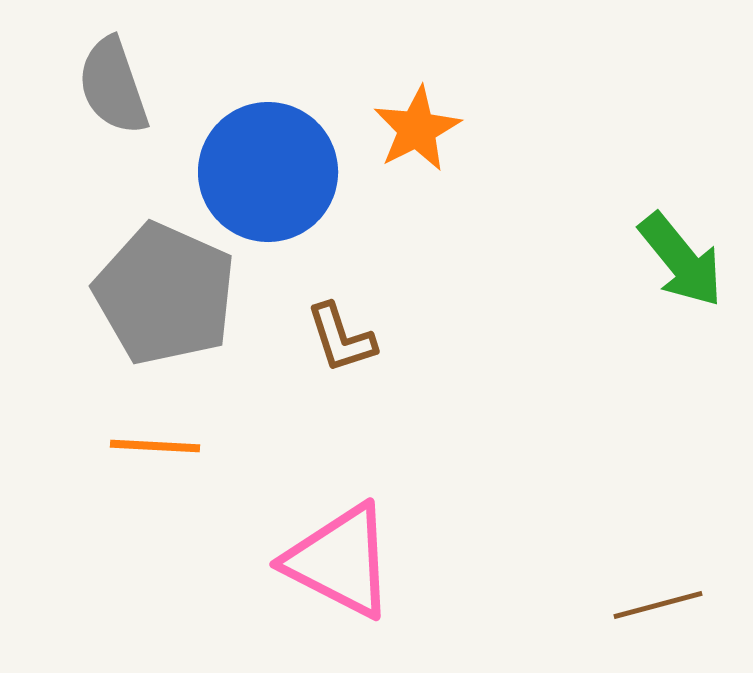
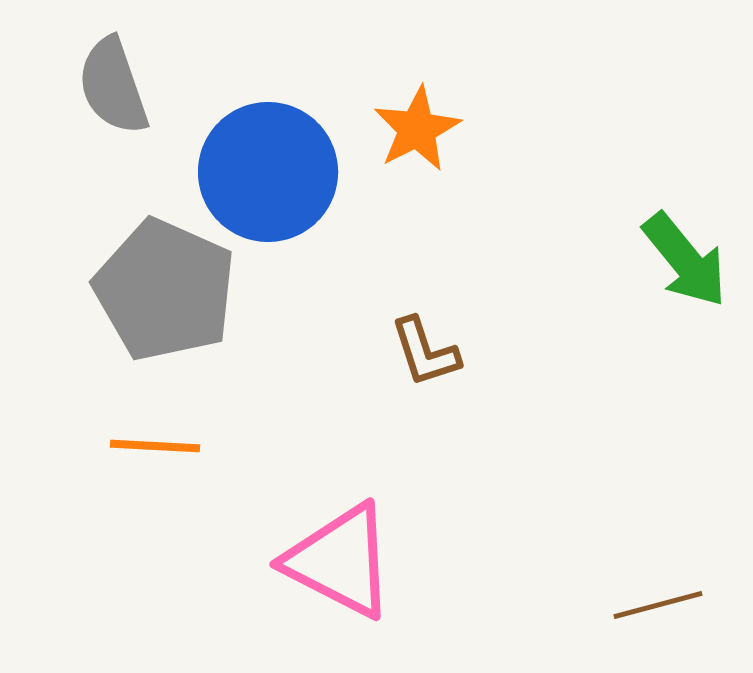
green arrow: moved 4 px right
gray pentagon: moved 4 px up
brown L-shape: moved 84 px right, 14 px down
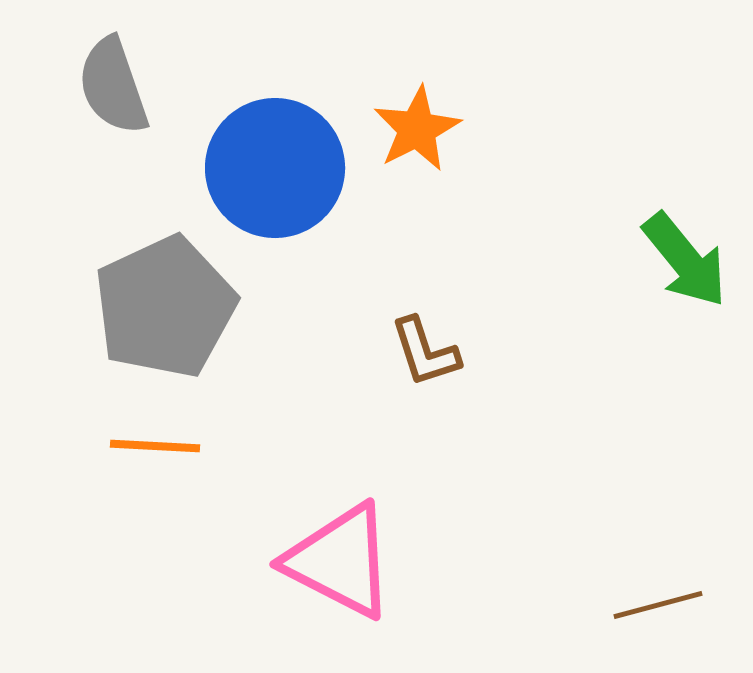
blue circle: moved 7 px right, 4 px up
gray pentagon: moved 17 px down; rotated 23 degrees clockwise
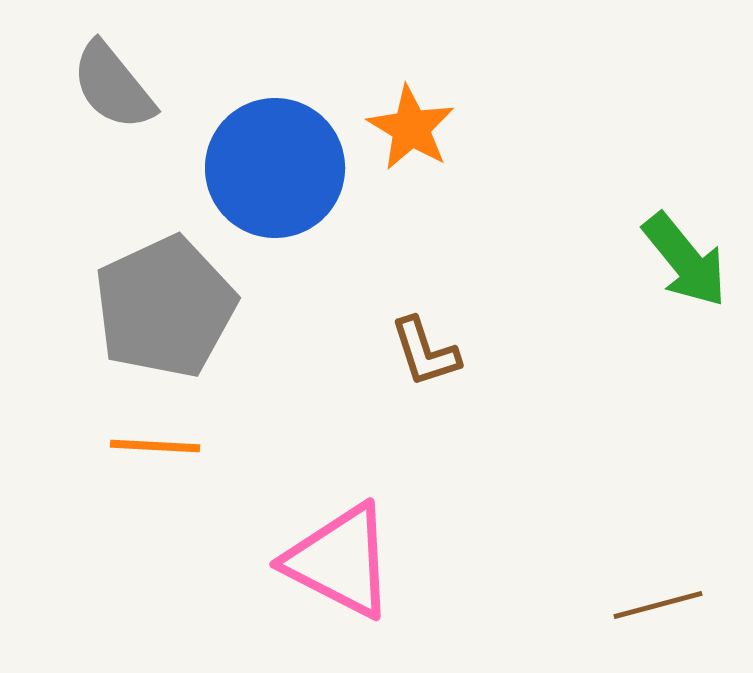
gray semicircle: rotated 20 degrees counterclockwise
orange star: moved 6 px left, 1 px up; rotated 14 degrees counterclockwise
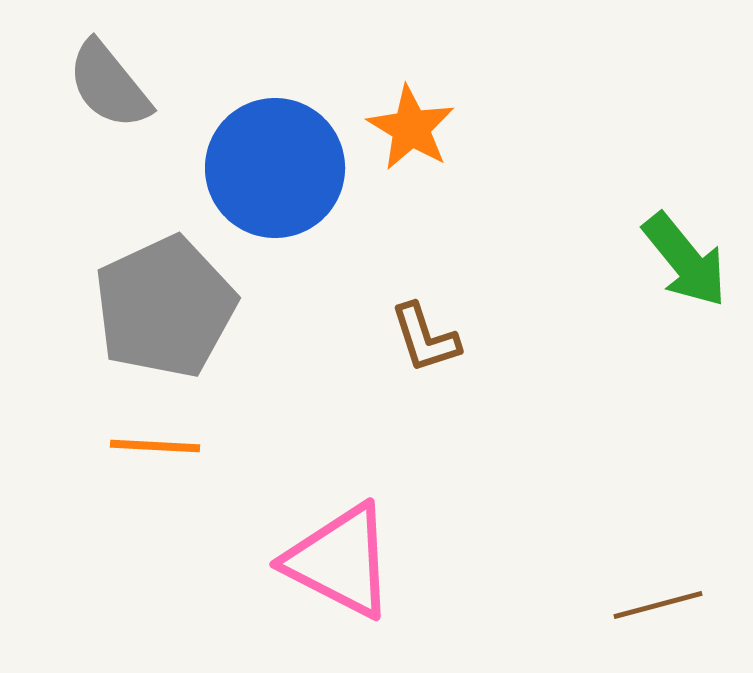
gray semicircle: moved 4 px left, 1 px up
brown L-shape: moved 14 px up
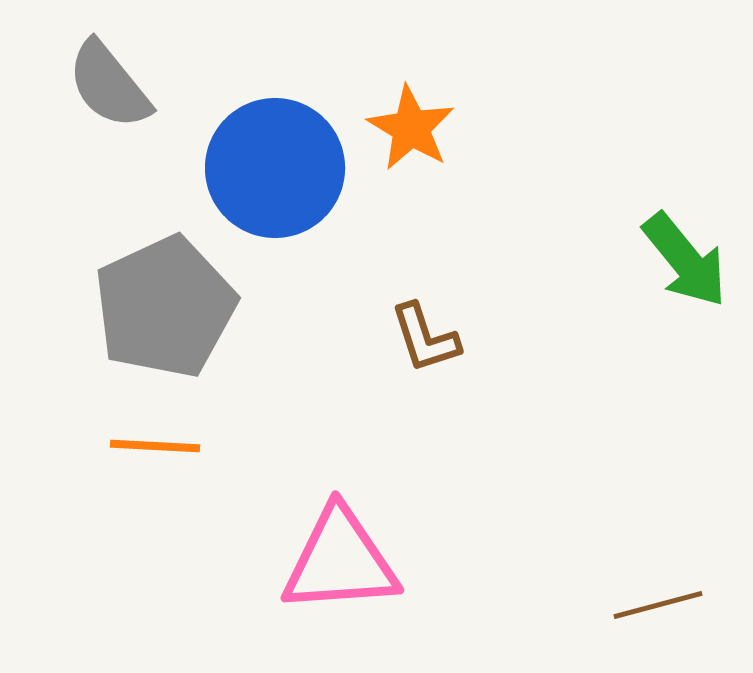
pink triangle: rotated 31 degrees counterclockwise
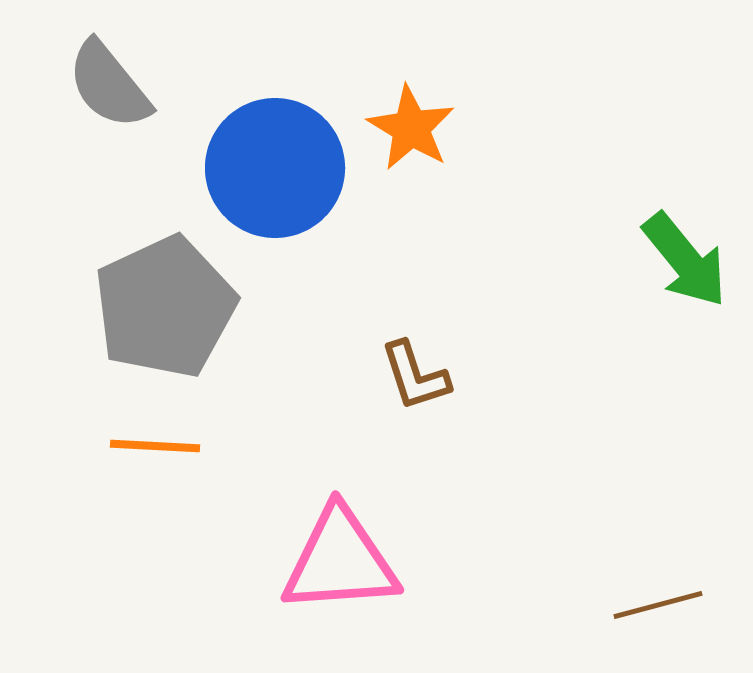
brown L-shape: moved 10 px left, 38 px down
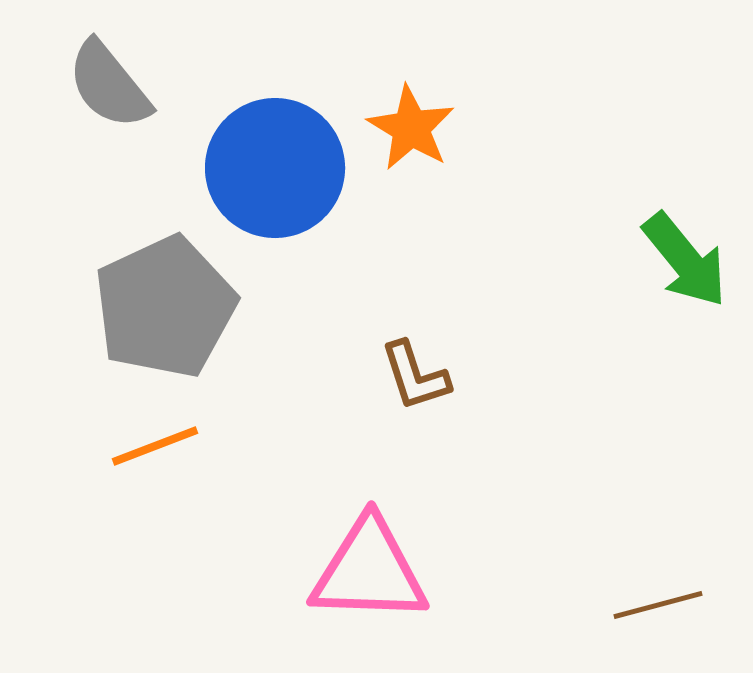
orange line: rotated 24 degrees counterclockwise
pink triangle: moved 29 px right, 10 px down; rotated 6 degrees clockwise
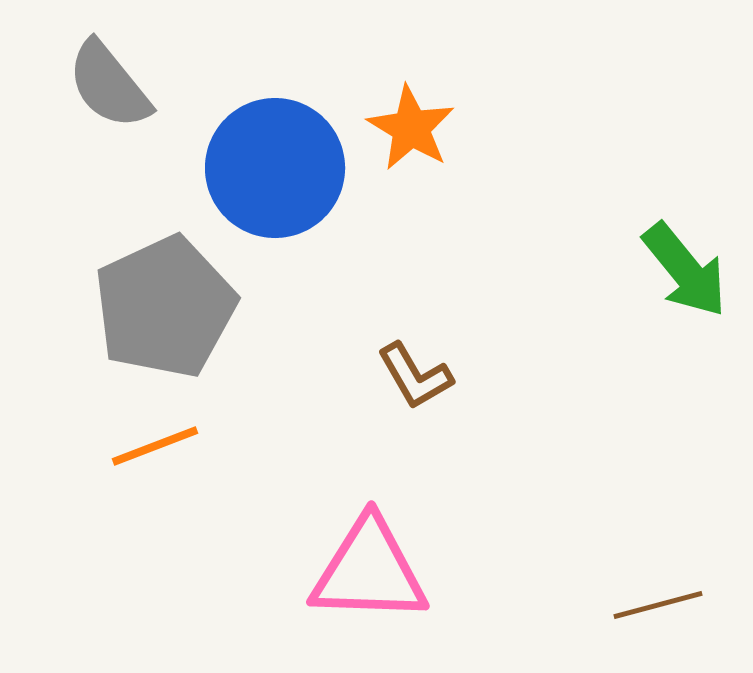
green arrow: moved 10 px down
brown L-shape: rotated 12 degrees counterclockwise
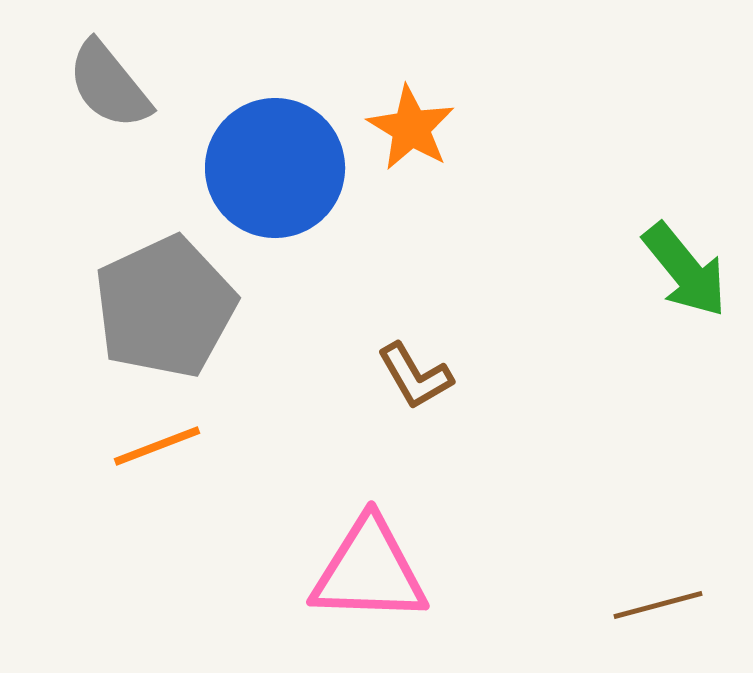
orange line: moved 2 px right
